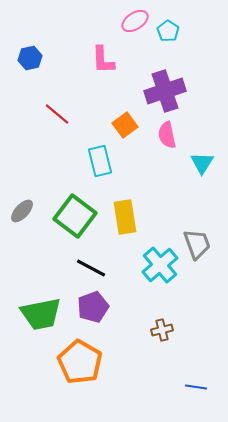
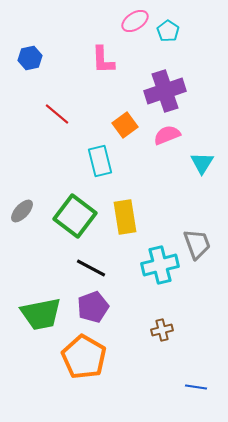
pink semicircle: rotated 80 degrees clockwise
cyan cross: rotated 27 degrees clockwise
orange pentagon: moved 4 px right, 5 px up
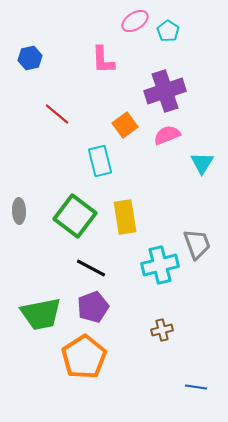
gray ellipse: moved 3 px left; rotated 45 degrees counterclockwise
orange pentagon: rotated 9 degrees clockwise
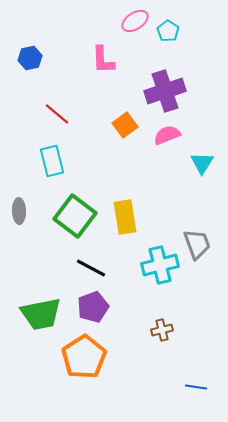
cyan rectangle: moved 48 px left
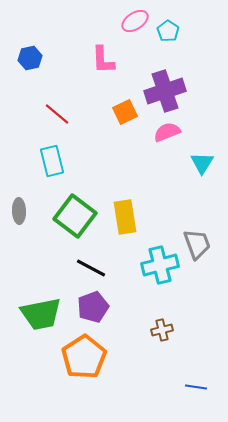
orange square: moved 13 px up; rotated 10 degrees clockwise
pink semicircle: moved 3 px up
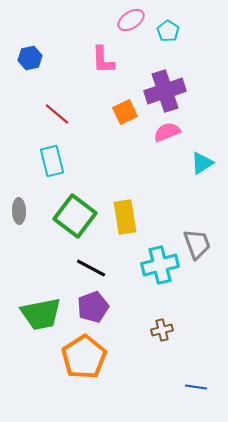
pink ellipse: moved 4 px left, 1 px up
cyan triangle: rotated 25 degrees clockwise
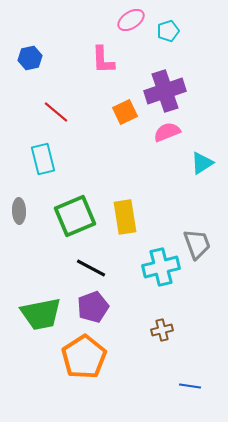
cyan pentagon: rotated 20 degrees clockwise
red line: moved 1 px left, 2 px up
cyan rectangle: moved 9 px left, 2 px up
green square: rotated 30 degrees clockwise
cyan cross: moved 1 px right, 2 px down
blue line: moved 6 px left, 1 px up
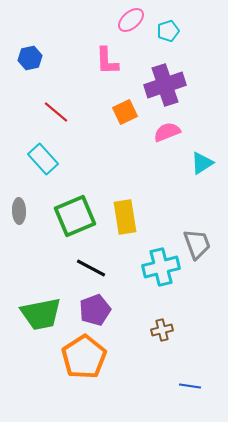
pink ellipse: rotated 8 degrees counterclockwise
pink L-shape: moved 4 px right, 1 px down
purple cross: moved 6 px up
cyan rectangle: rotated 28 degrees counterclockwise
purple pentagon: moved 2 px right, 3 px down
